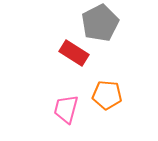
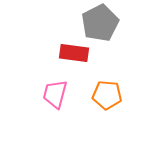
red rectangle: rotated 24 degrees counterclockwise
pink trapezoid: moved 11 px left, 15 px up
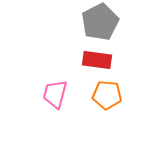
gray pentagon: moved 1 px up
red rectangle: moved 23 px right, 7 px down
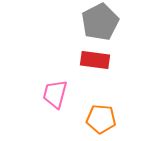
red rectangle: moved 2 px left
orange pentagon: moved 6 px left, 24 px down
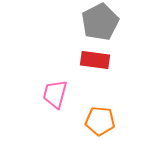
orange pentagon: moved 1 px left, 2 px down
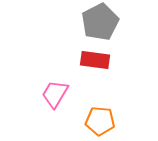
pink trapezoid: rotated 16 degrees clockwise
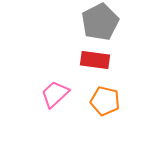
pink trapezoid: rotated 16 degrees clockwise
orange pentagon: moved 5 px right, 20 px up; rotated 8 degrees clockwise
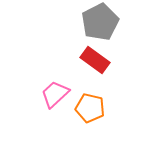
red rectangle: rotated 28 degrees clockwise
orange pentagon: moved 15 px left, 7 px down
